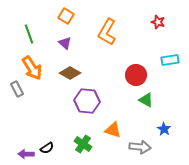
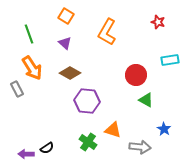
green cross: moved 5 px right, 2 px up
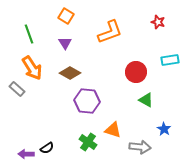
orange L-shape: moved 3 px right; rotated 140 degrees counterclockwise
purple triangle: rotated 16 degrees clockwise
red circle: moved 3 px up
gray rectangle: rotated 21 degrees counterclockwise
